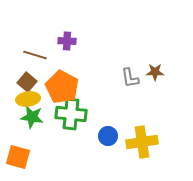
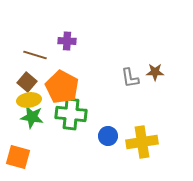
yellow ellipse: moved 1 px right, 1 px down
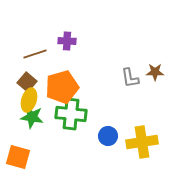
brown line: moved 1 px up; rotated 35 degrees counterclockwise
orange pentagon: rotated 28 degrees clockwise
yellow ellipse: rotated 65 degrees counterclockwise
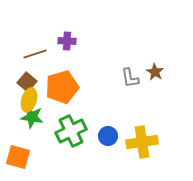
brown star: rotated 30 degrees clockwise
green cross: moved 17 px down; rotated 32 degrees counterclockwise
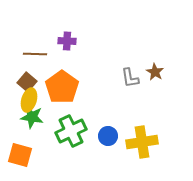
brown line: rotated 20 degrees clockwise
orange pentagon: rotated 20 degrees counterclockwise
orange square: moved 2 px right, 2 px up
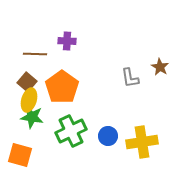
brown star: moved 5 px right, 5 px up
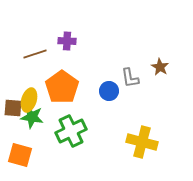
brown line: rotated 20 degrees counterclockwise
brown square: moved 14 px left, 26 px down; rotated 36 degrees counterclockwise
blue circle: moved 1 px right, 45 px up
yellow cross: rotated 24 degrees clockwise
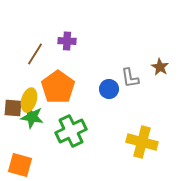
brown line: rotated 40 degrees counterclockwise
orange pentagon: moved 4 px left
blue circle: moved 2 px up
orange square: moved 10 px down
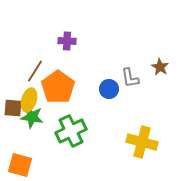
brown line: moved 17 px down
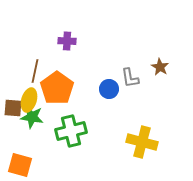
brown line: rotated 20 degrees counterclockwise
orange pentagon: moved 1 px left, 1 px down
green cross: rotated 12 degrees clockwise
